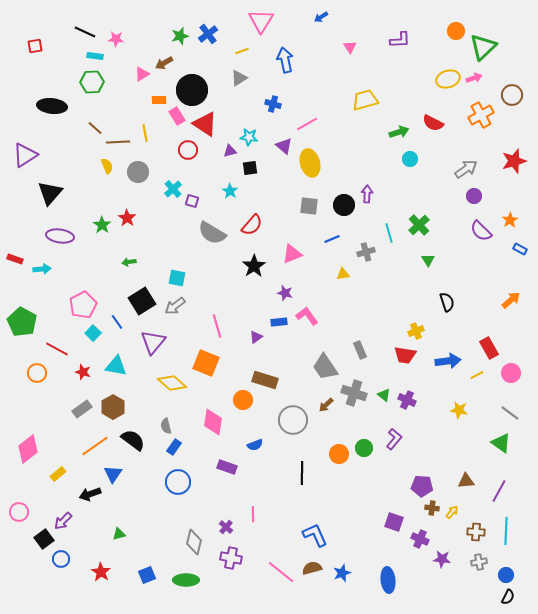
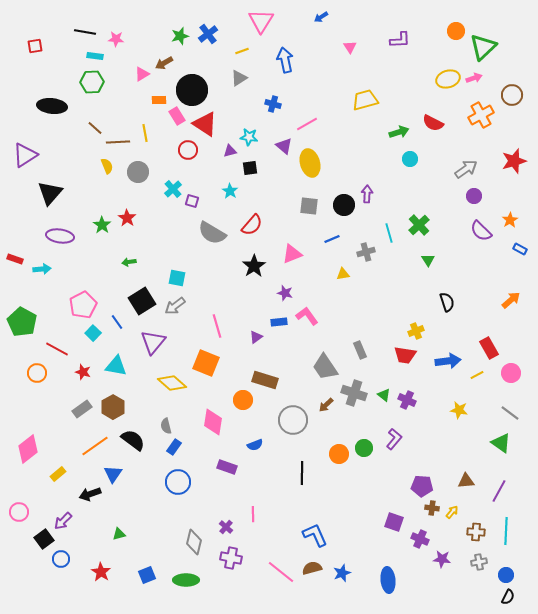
black line at (85, 32): rotated 15 degrees counterclockwise
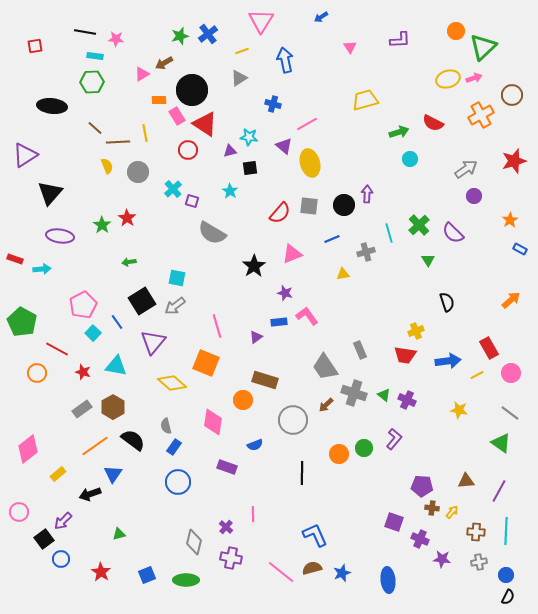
red semicircle at (252, 225): moved 28 px right, 12 px up
purple semicircle at (481, 231): moved 28 px left, 2 px down
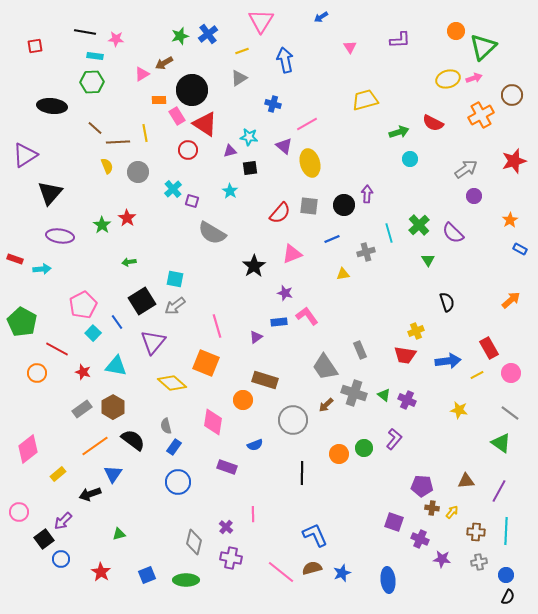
cyan square at (177, 278): moved 2 px left, 1 px down
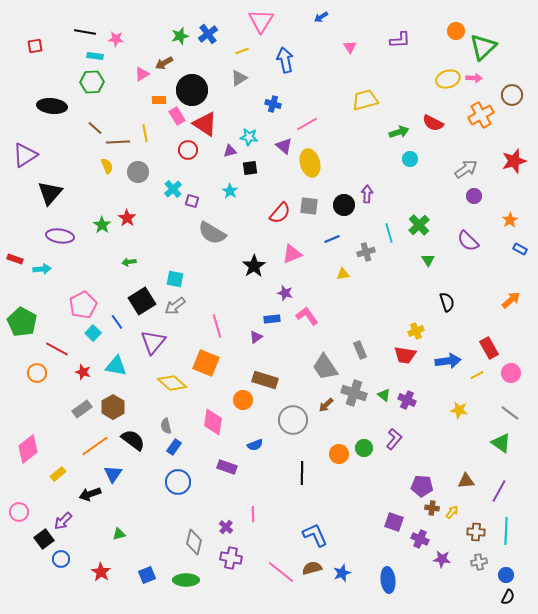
pink arrow at (474, 78): rotated 21 degrees clockwise
purple semicircle at (453, 233): moved 15 px right, 8 px down
blue rectangle at (279, 322): moved 7 px left, 3 px up
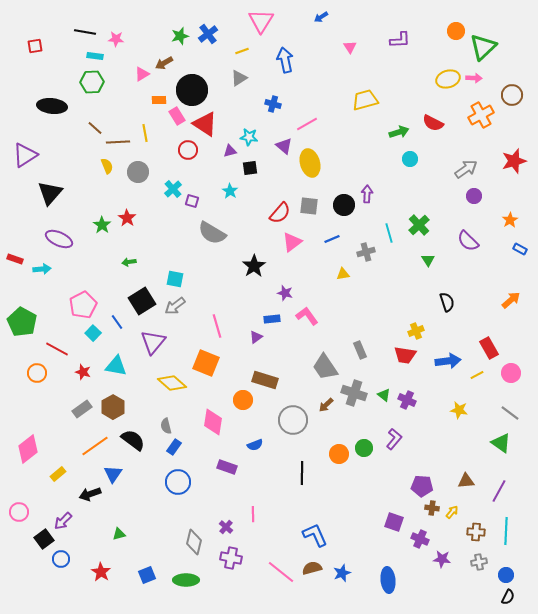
purple ellipse at (60, 236): moved 1 px left, 3 px down; rotated 16 degrees clockwise
pink triangle at (292, 254): moved 12 px up; rotated 15 degrees counterclockwise
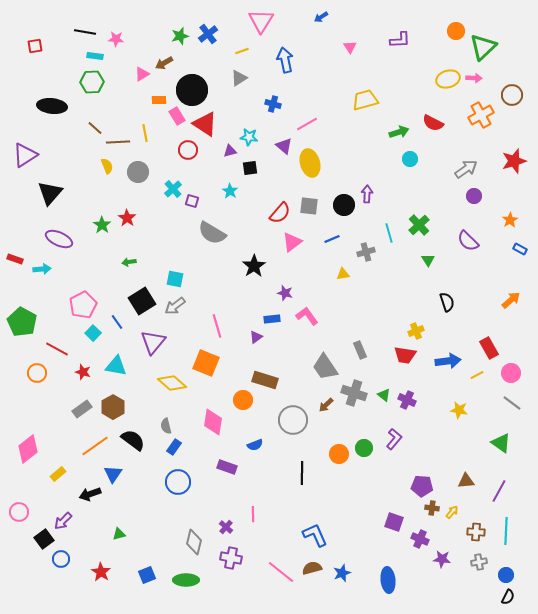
gray line at (510, 413): moved 2 px right, 10 px up
